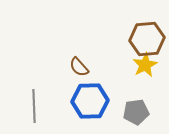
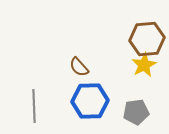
yellow star: moved 1 px left
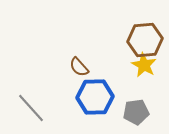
brown hexagon: moved 2 px left, 1 px down
yellow star: rotated 15 degrees counterclockwise
blue hexagon: moved 5 px right, 4 px up
gray line: moved 3 px left, 2 px down; rotated 40 degrees counterclockwise
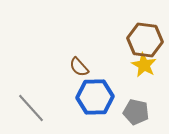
brown hexagon: rotated 12 degrees clockwise
gray pentagon: rotated 20 degrees clockwise
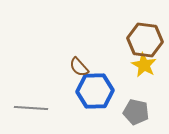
blue hexagon: moved 6 px up
gray line: rotated 44 degrees counterclockwise
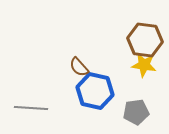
yellow star: rotated 20 degrees counterclockwise
blue hexagon: rotated 15 degrees clockwise
gray pentagon: rotated 20 degrees counterclockwise
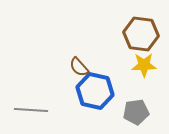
brown hexagon: moved 4 px left, 6 px up
yellow star: rotated 10 degrees counterclockwise
gray line: moved 2 px down
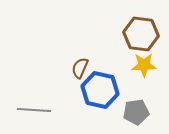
brown semicircle: moved 1 px right, 1 px down; rotated 65 degrees clockwise
blue hexagon: moved 5 px right, 1 px up
gray line: moved 3 px right
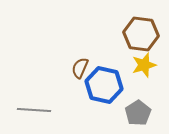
yellow star: rotated 15 degrees counterclockwise
blue hexagon: moved 4 px right, 5 px up
gray pentagon: moved 2 px right, 1 px down; rotated 25 degrees counterclockwise
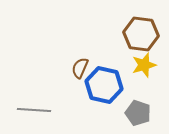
gray pentagon: rotated 20 degrees counterclockwise
